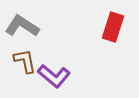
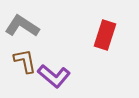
red rectangle: moved 8 px left, 8 px down
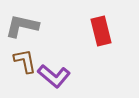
gray L-shape: rotated 20 degrees counterclockwise
red rectangle: moved 4 px left, 4 px up; rotated 32 degrees counterclockwise
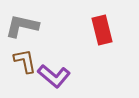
red rectangle: moved 1 px right, 1 px up
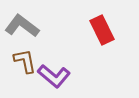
gray L-shape: rotated 24 degrees clockwise
red rectangle: rotated 12 degrees counterclockwise
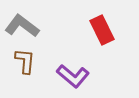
brown L-shape: rotated 16 degrees clockwise
purple L-shape: moved 19 px right
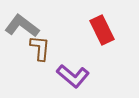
brown L-shape: moved 15 px right, 13 px up
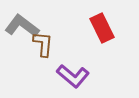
red rectangle: moved 2 px up
brown L-shape: moved 3 px right, 4 px up
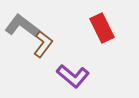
brown L-shape: rotated 32 degrees clockwise
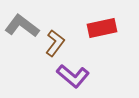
red rectangle: rotated 76 degrees counterclockwise
brown L-shape: moved 12 px right, 1 px up
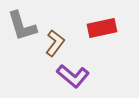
gray L-shape: rotated 144 degrees counterclockwise
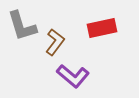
brown L-shape: moved 1 px up
